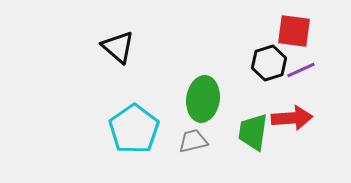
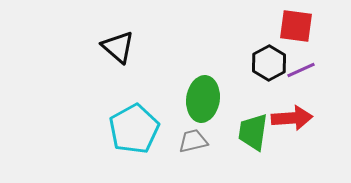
red square: moved 2 px right, 5 px up
black hexagon: rotated 12 degrees counterclockwise
cyan pentagon: rotated 6 degrees clockwise
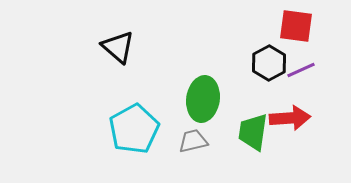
red arrow: moved 2 px left
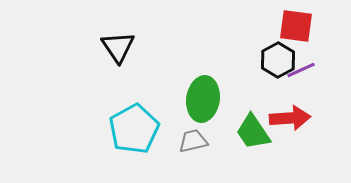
black triangle: rotated 15 degrees clockwise
black hexagon: moved 9 px right, 3 px up
green trapezoid: rotated 42 degrees counterclockwise
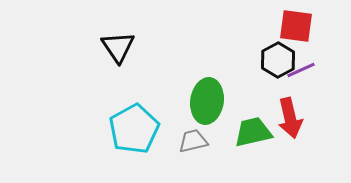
green ellipse: moved 4 px right, 2 px down
red arrow: rotated 81 degrees clockwise
green trapezoid: rotated 111 degrees clockwise
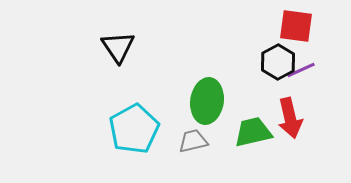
black hexagon: moved 2 px down
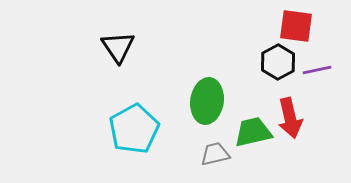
purple line: moved 16 px right; rotated 12 degrees clockwise
gray trapezoid: moved 22 px right, 13 px down
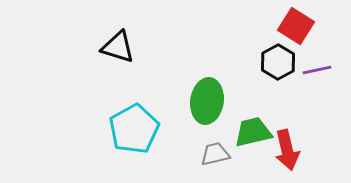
red square: rotated 24 degrees clockwise
black triangle: rotated 39 degrees counterclockwise
red arrow: moved 3 px left, 32 px down
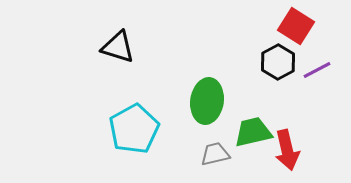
purple line: rotated 16 degrees counterclockwise
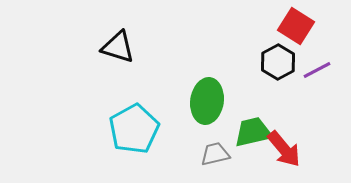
red arrow: moved 3 px left, 1 px up; rotated 27 degrees counterclockwise
